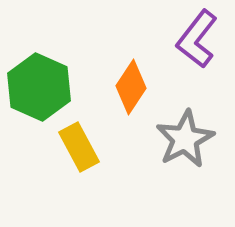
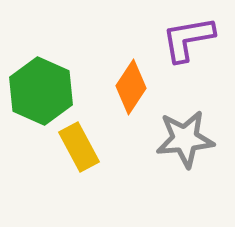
purple L-shape: moved 9 px left; rotated 42 degrees clockwise
green hexagon: moved 2 px right, 4 px down
gray star: rotated 22 degrees clockwise
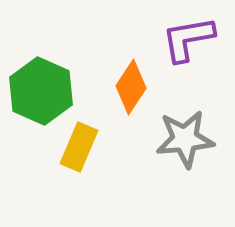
yellow rectangle: rotated 51 degrees clockwise
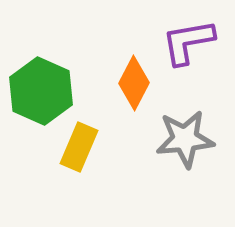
purple L-shape: moved 3 px down
orange diamond: moved 3 px right, 4 px up; rotated 6 degrees counterclockwise
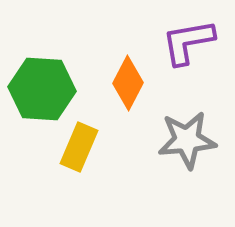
orange diamond: moved 6 px left
green hexagon: moved 1 px right, 2 px up; rotated 20 degrees counterclockwise
gray star: moved 2 px right, 1 px down
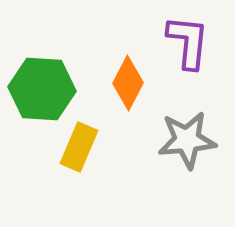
purple L-shape: rotated 106 degrees clockwise
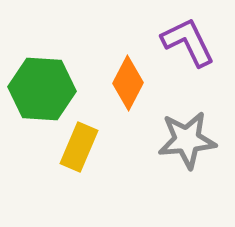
purple L-shape: rotated 32 degrees counterclockwise
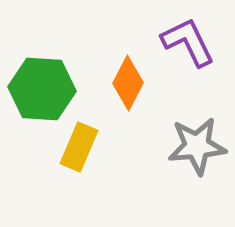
gray star: moved 10 px right, 6 px down
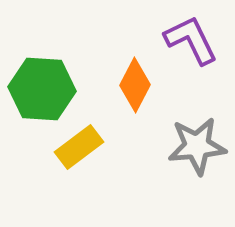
purple L-shape: moved 3 px right, 2 px up
orange diamond: moved 7 px right, 2 px down
yellow rectangle: rotated 30 degrees clockwise
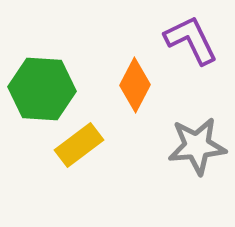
yellow rectangle: moved 2 px up
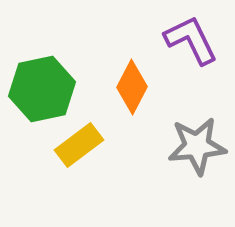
orange diamond: moved 3 px left, 2 px down
green hexagon: rotated 16 degrees counterclockwise
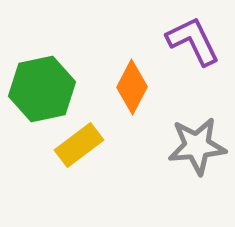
purple L-shape: moved 2 px right, 1 px down
